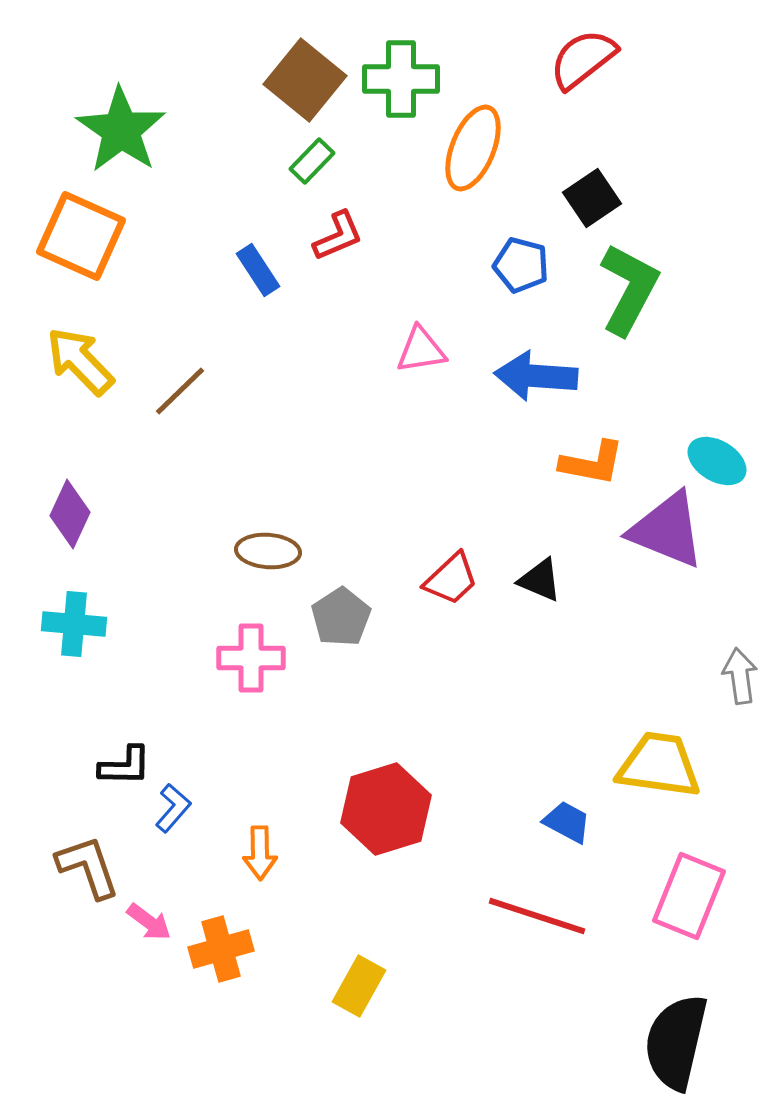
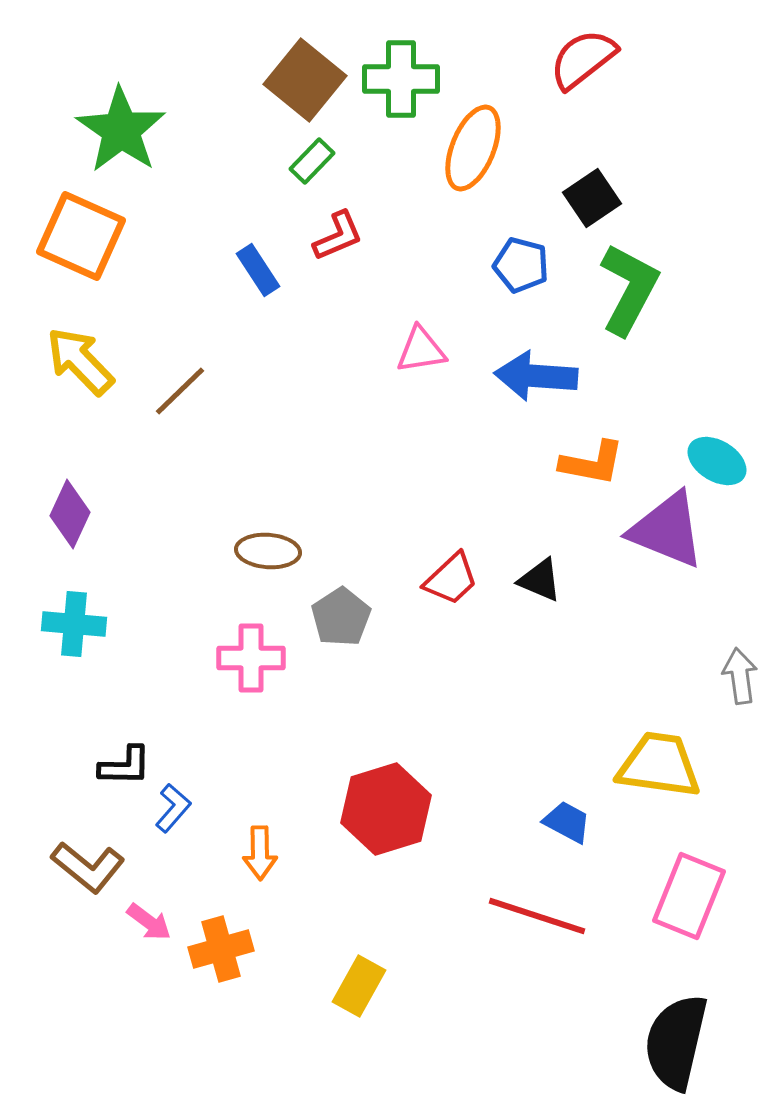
brown L-shape: rotated 148 degrees clockwise
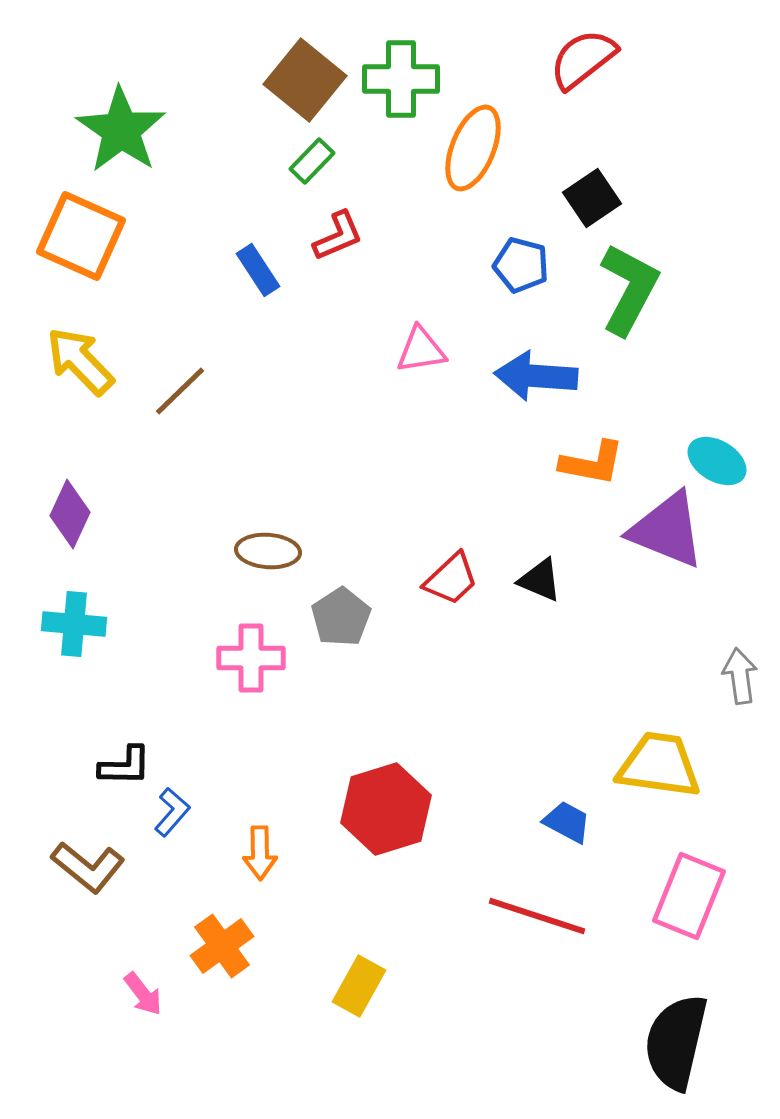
blue L-shape: moved 1 px left, 4 px down
pink arrow: moved 6 px left, 72 px down; rotated 15 degrees clockwise
orange cross: moved 1 px right, 3 px up; rotated 20 degrees counterclockwise
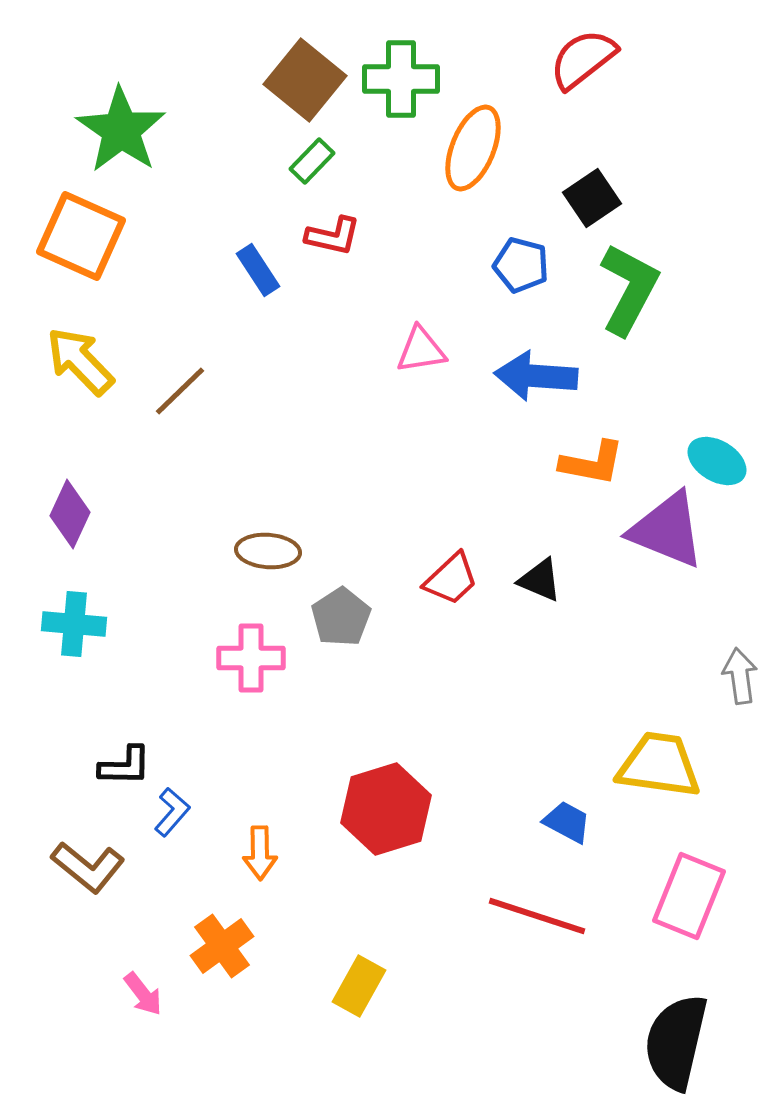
red L-shape: moved 5 px left; rotated 36 degrees clockwise
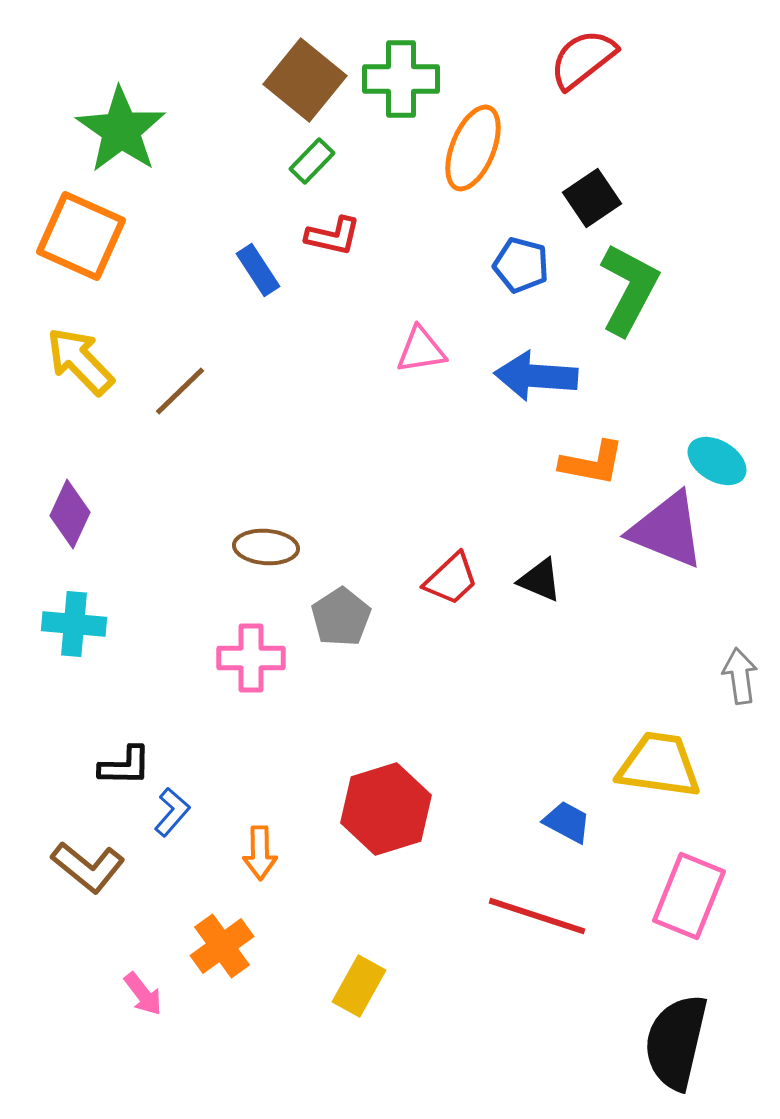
brown ellipse: moved 2 px left, 4 px up
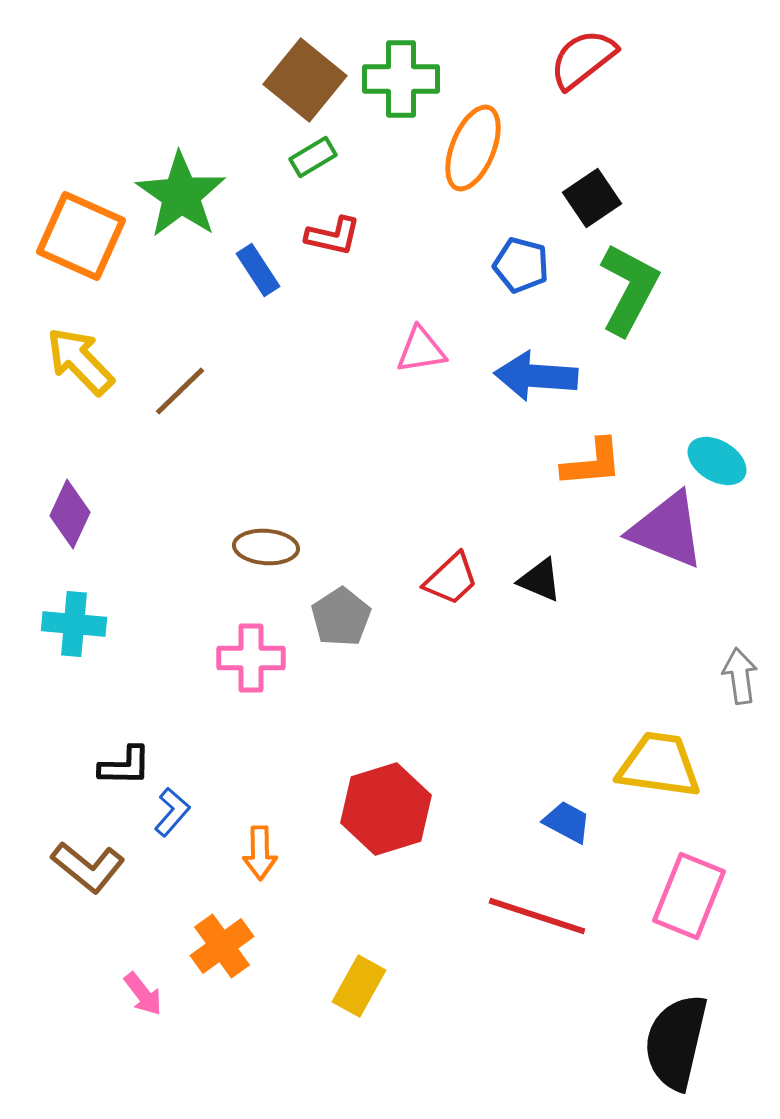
green star: moved 60 px right, 65 px down
green rectangle: moved 1 px right, 4 px up; rotated 15 degrees clockwise
orange L-shape: rotated 16 degrees counterclockwise
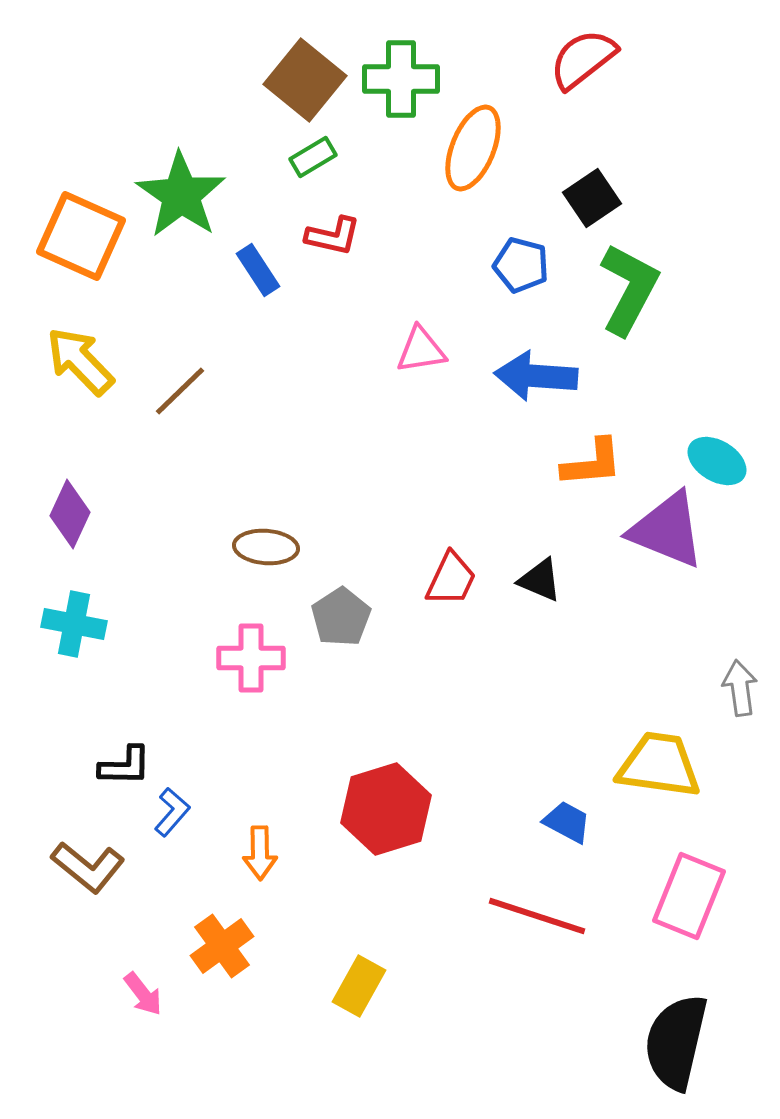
red trapezoid: rotated 22 degrees counterclockwise
cyan cross: rotated 6 degrees clockwise
gray arrow: moved 12 px down
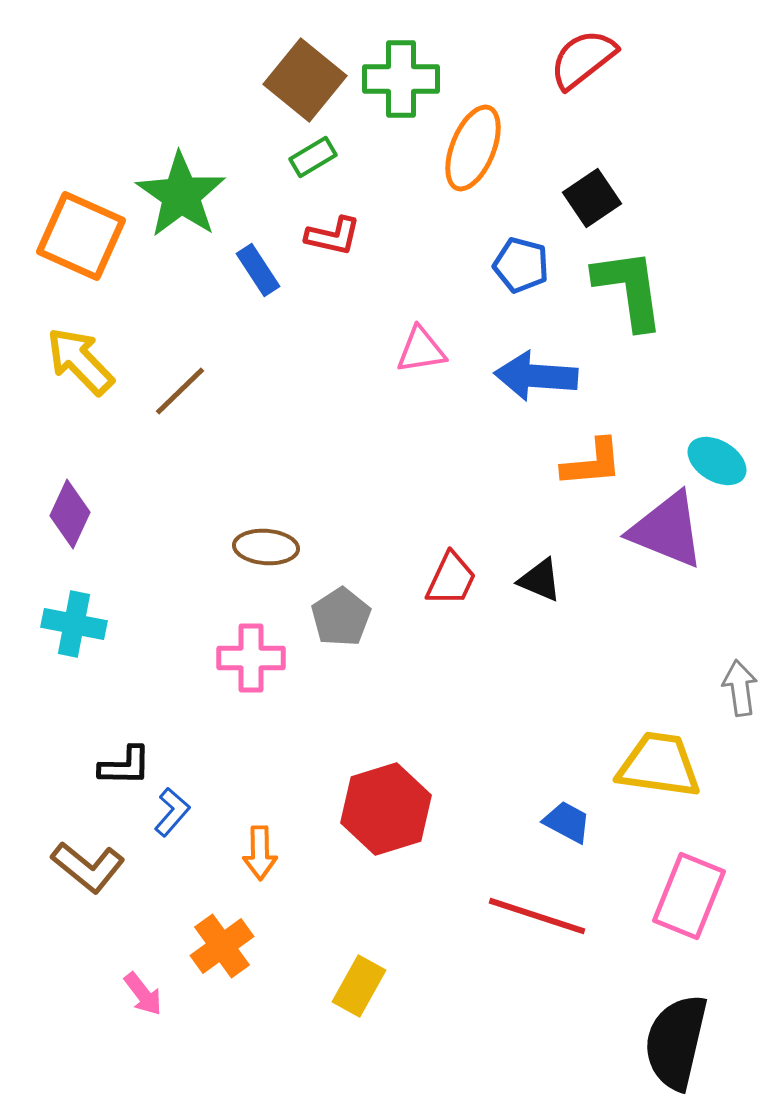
green L-shape: rotated 36 degrees counterclockwise
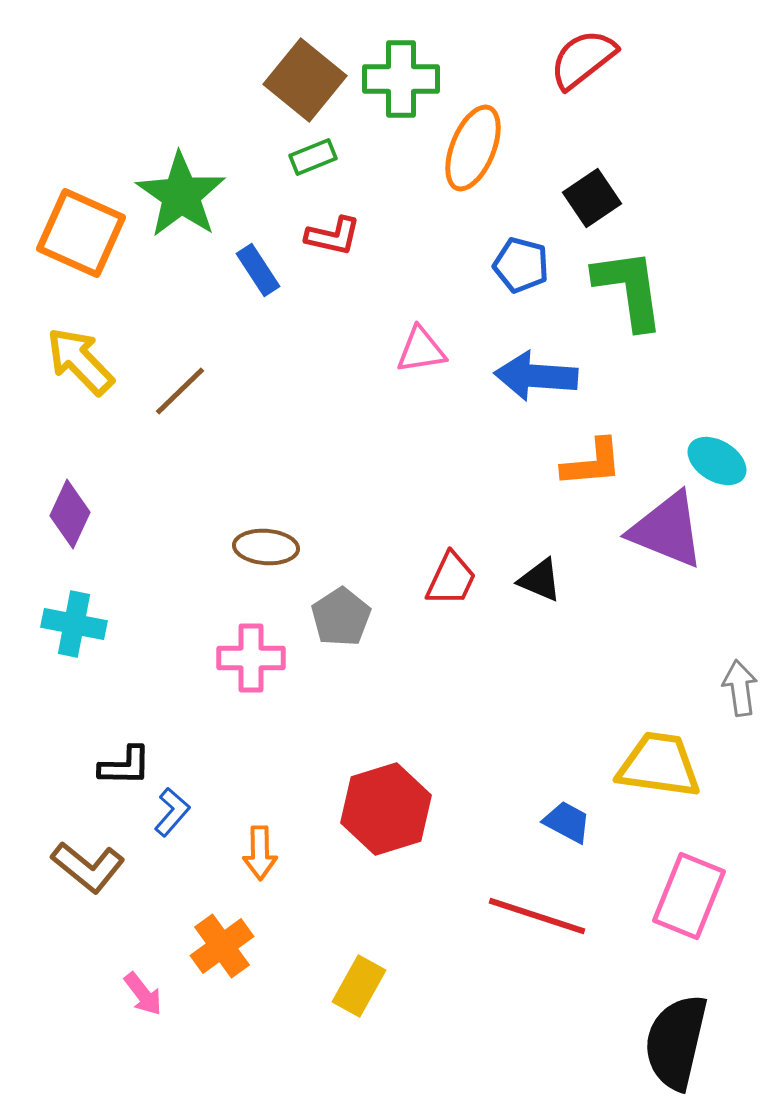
green rectangle: rotated 9 degrees clockwise
orange square: moved 3 px up
